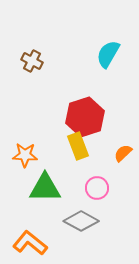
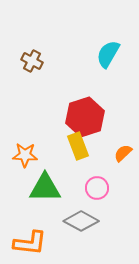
orange L-shape: rotated 148 degrees clockwise
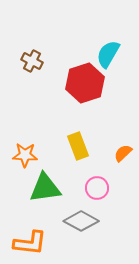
red hexagon: moved 34 px up
green triangle: rotated 8 degrees counterclockwise
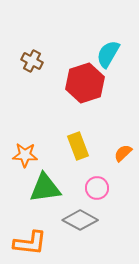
gray diamond: moved 1 px left, 1 px up
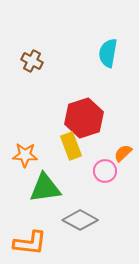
cyan semicircle: moved 1 px up; rotated 20 degrees counterclockwise
red hexagon: moved 1 px left, 35 px down
yellow rectangle: moved 7 px left
pink circle: moved 8 px right, 17 px up
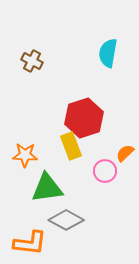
orange semicircle: moved 2 px right
green triangle: moved 2 px right
gray diamond: moved 14 px left
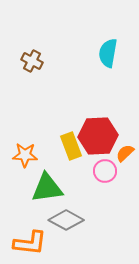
red hexagon: moved 14 px right, 18 px down; rotated 15 degrees clockwise
